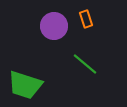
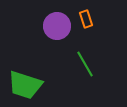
purple circle: moved 3 px right
green line: rotated 20 degrees clockwise
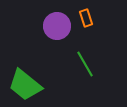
orange rectangle: moved 1 px up
green trapezoid: rotated 21 degrees clockwise
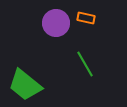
orange rectangle: rotated 60 degrees counterclockwise
purple circle: moved 1 px left, 3 px up
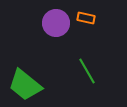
green line: moved 2 px right, 7 px down
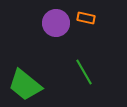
green line: moved 3 px left, 1 px down
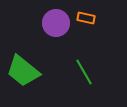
green trapezoid: moved 2 px left, 14 px up
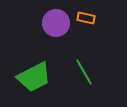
green trapezoid: moved 11 px right, 6 px down; rotated 66 degrees counterclockwise
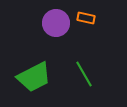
green line: moved 2 px down
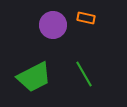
purple circle: moved 3 px left, 2 px down
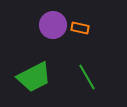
orange rectangle: moved 6 px left, 10 px down
green line: moved 3 px right, 3 px down
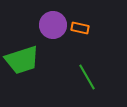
green trapezoid: moved 12 px left, 17 px up; rotated 9 degrees clockwise
